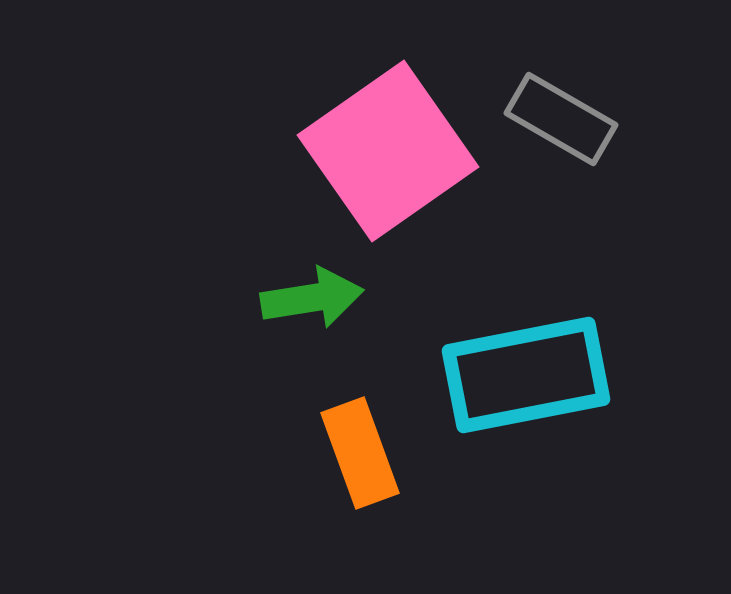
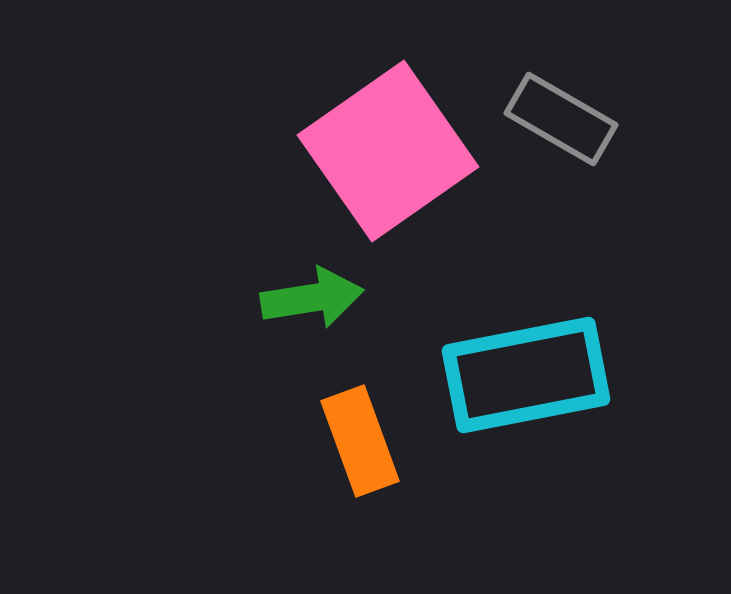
orange rectangle: moved 12 px up
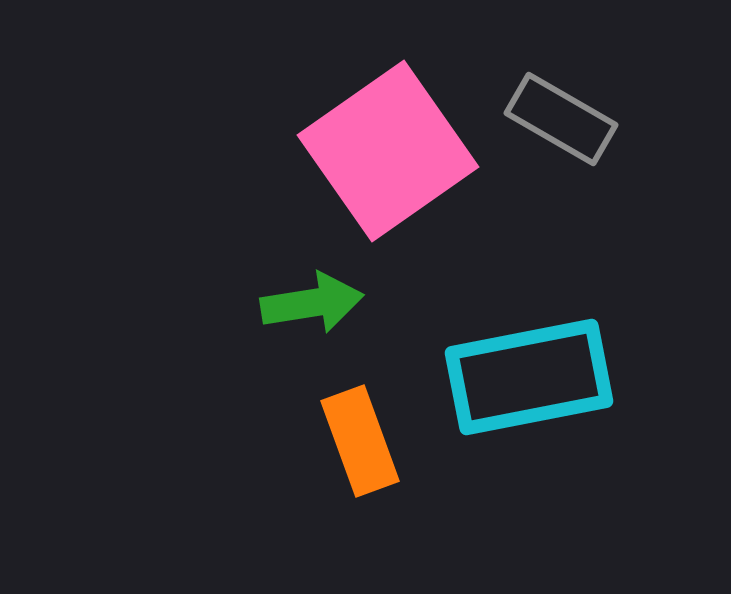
green arrow: moved 5 px down
cyan rectangle: moved 3 px right, 2 px down
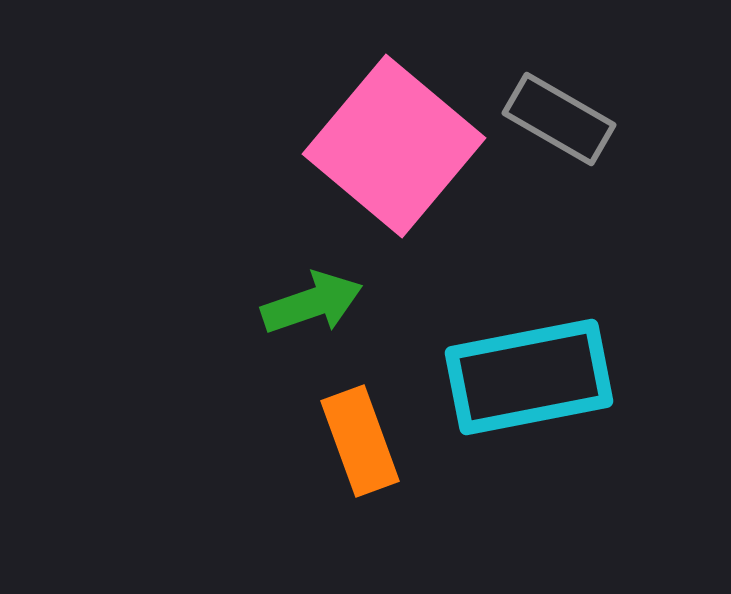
gray rectangle: moved 2 px left
pink square: moved 6 px right, 5 px up; rotated 15 degrees counterclockwise
green arrow: rotated 10 degrees counterclockwise
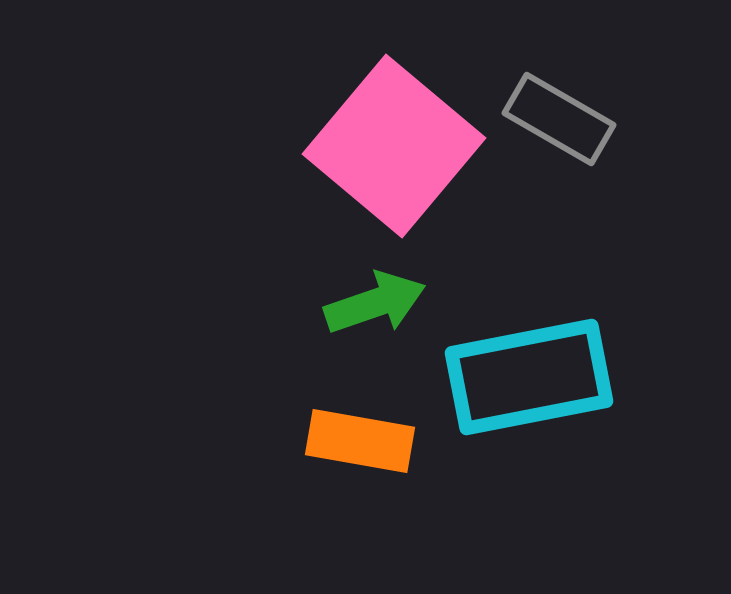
green arrow: moved 63 px right
orange rectangle: rotated 60 degrees counterclockwise
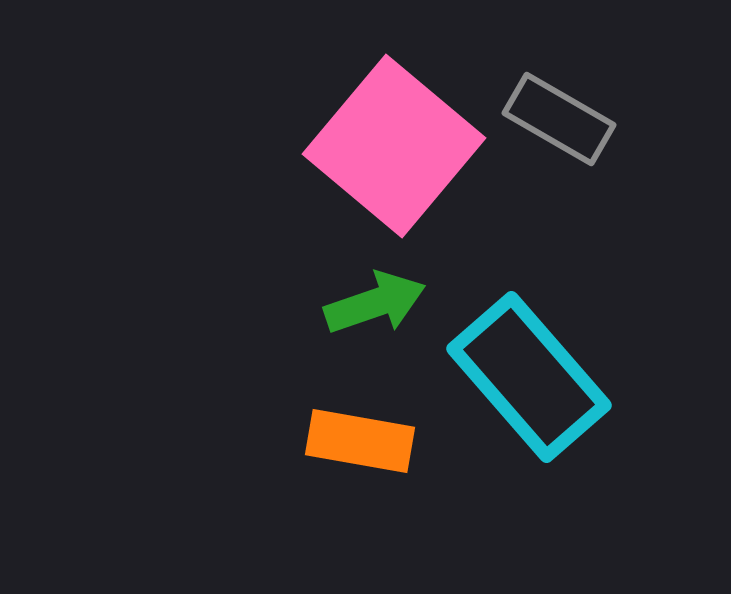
cyan rectangle: rotated 60 degrees clockwise
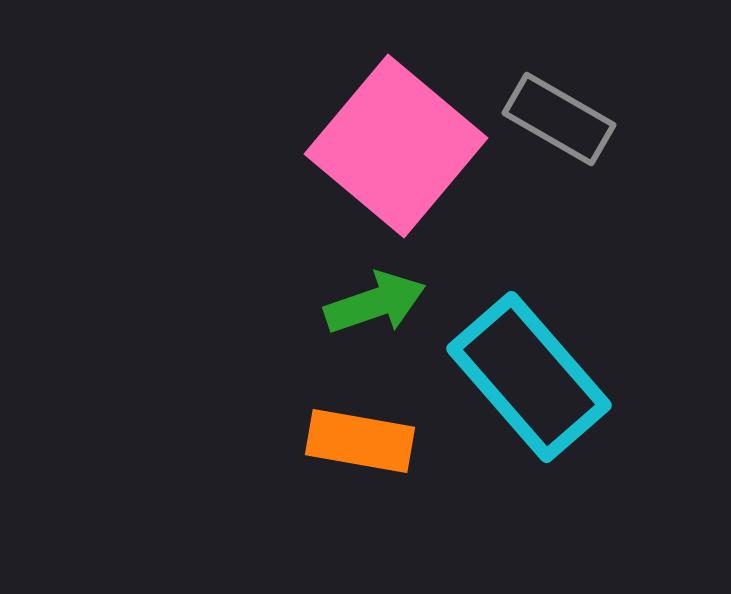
pink square: moved 2 px right
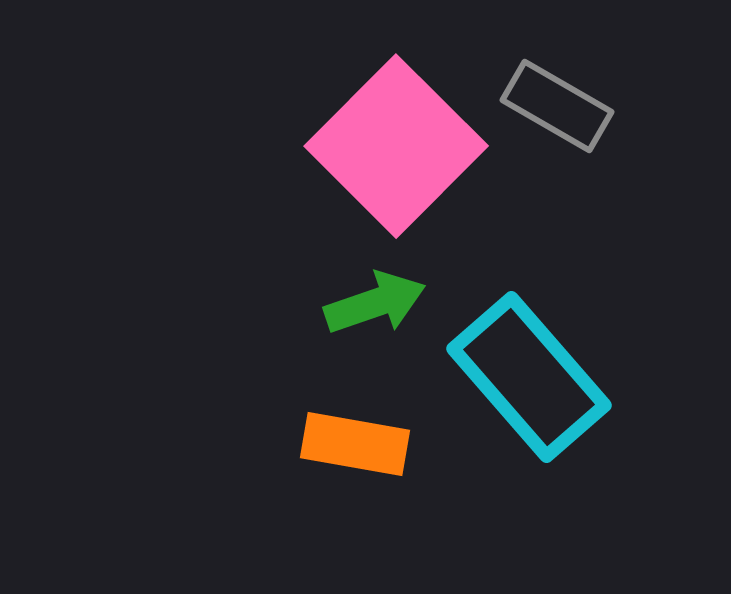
gray rectangle: moved 2 px left, 13 px up
pink square: rotated 5 degrees clockwise
orange rectangle: moved 5 px left, 3 px down
